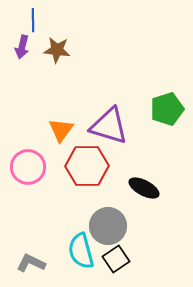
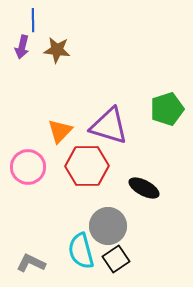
orange triangle: moved 1 px left, 1 px down; rotated 8 degrees clockwise
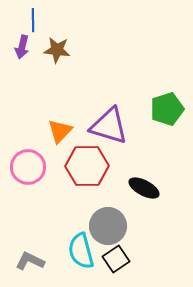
gray L-shape: moved 1 px left, 2 px up
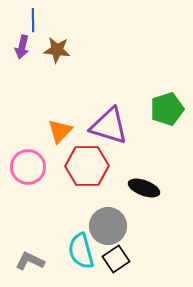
black ellipse: rotated 8 degrees counterclockwise
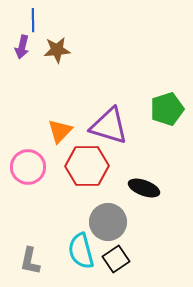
brown star: rotated 12 degrees counterclockwise
gray circle: moved 4 px up
gray L-shape: rotated 104 degrees counterclockwise
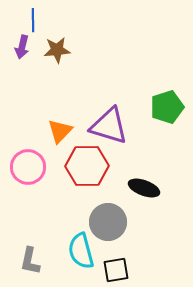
green pentagon: moved 2 px up
black square: moved 11 px down; rotated 24 degrees clockwise
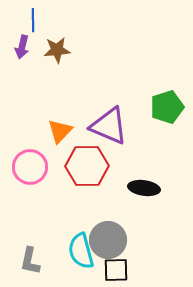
purple triangle: rotated 6 degrees clockwise
pink circle: moved 2 px right
black ellipse: rotated 12 degrees counterclockwise
gray circle: moved 18 px down
black square: rotated 8 degrees clockwise
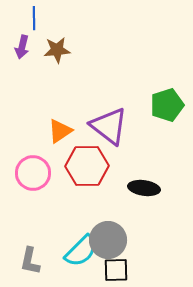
blue line: moved 1 px right, 2 px up
green pentagon: moved 2 px up
purple triangle: rotated 15 degrees clockwise
orange triangle: rotated 12 degrees clockwise
pink circle: moved 3 px right, 6 px down
cyan semicircle: rotated 120 degrees counterclockwise
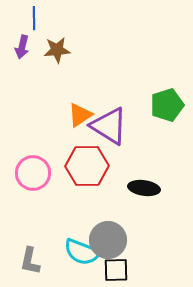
purple triangle: rotated 6 degrees counterclockwise
orange triangle: moved 20 px right, 16 px up
cyan semicircle: moved 1 px right, 1 px down; rotated 66 degrees clockwise
